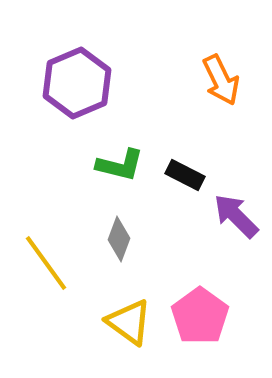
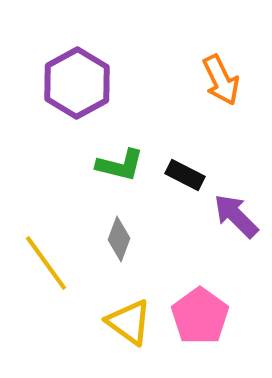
purple hexagon: rotated 6 degrees counterclockwise
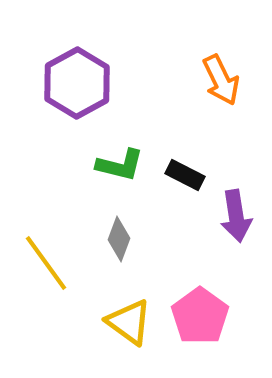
purple arrow: rotated 144 degrees counterclockwise
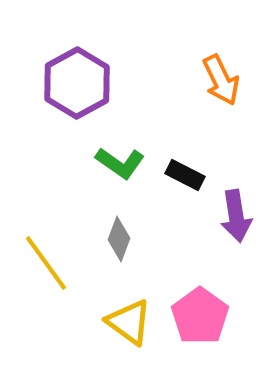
green L-shape: moved 2 px up; rotated 21 degrees clockwise
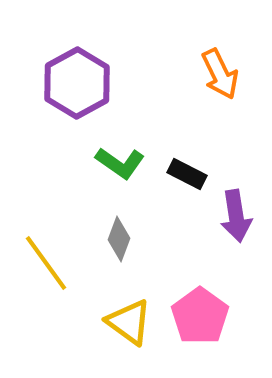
orange arrow: moved 1 px left, 6 px up
black rectangle: moved 2 px right, 1 px up
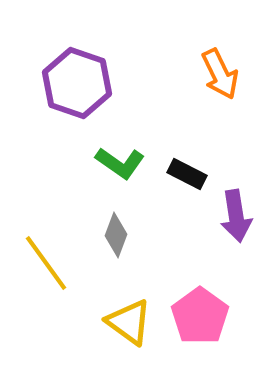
purple hexagon: rotated 12 degrees counterclockwise
gray diamond: moved 3 px left, 4 px up
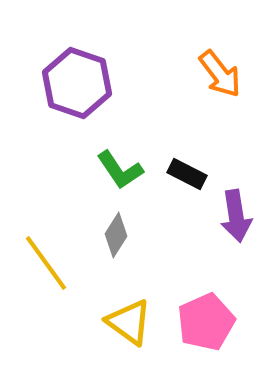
orange arrow: rotated 12 degrees counterclockwise
green L-shape: moved 7 px down; rotated 21 degrees clockwise
gray diamond: rotated 12 degrees clockwise
pink pentagon: moved 6 px right, 6 px down; rotated 12 degrees clockwise
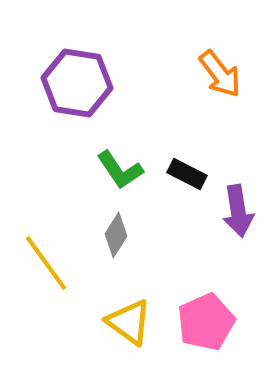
purple hexagon: rotated 10 degrees counterclockwise
purple arrow: moved 2 px right, 5 px up
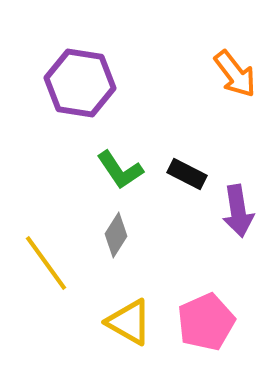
orange arrow: moved 15 px right
purple hexagon: moved 3 px right
yellow triangle: rotated 6 degrees counterclockwise
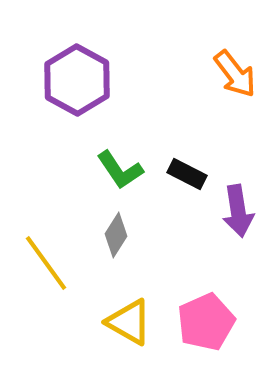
purple hexagon: moved 3 px left, 3 px up; rotated 20 degrees clockwise
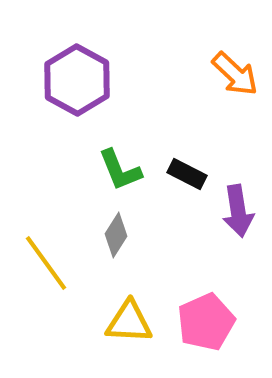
orange arrow: rotated 9 degrees counterclockwise
green L-shape: rotated 12 degrees clockwise
yellow triangle: rotated 27 degrees counterclockwise
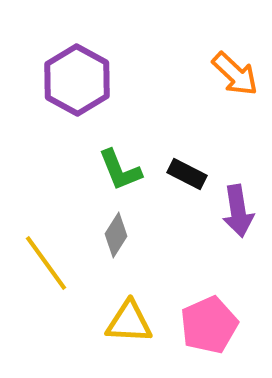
pink pentagon: moved 3 px right, 3 px down
